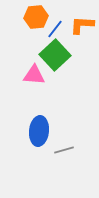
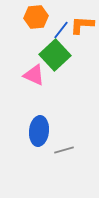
blue line: moved 6 px right, 1 px down
pink triangle: rotated 20 degrees clockwise
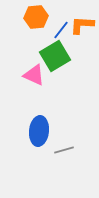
green square: moved 1 px down; rotated 12 degrees clockwise
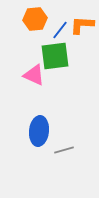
orange hexagon: moved 1 px left, 2 px down
blue line: moved 1 px left
green square: rotated 24 degrees clockwise
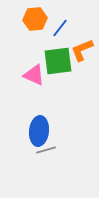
orange L-shape: moved 25 px down; rotated 25 degrees counterclockwise
blue line: moved 2 px up
green square: moved 3 px right, 5 px down
gray line: moved 18 px left
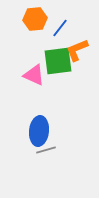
orange L-shape: moved 5 px left
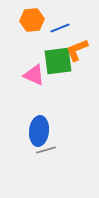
orange hexagon: moved 3 px left, 1 px down
blue line: rotated 30 degrees clockwise
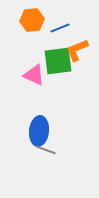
gray line: rotated 36 degrees clockwise
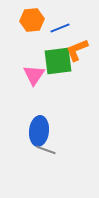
pink triangle: rotated 40 degrees clockwise
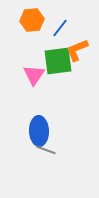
blue line: rotated 30 degrees counterclockwise
blue ellipse: rotated 8 degrees counterclockwise
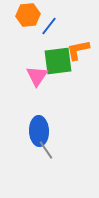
orange hexagon: moved 4 px left, 5 px up
blue line: moved 11 px left, 2 px up
orange L-shape: moved 1 px right; rotated 10 degrees clockwise
pink triangle: moved 3 px right, 1 px down
gray line: rotated 36 degrees clockwise
